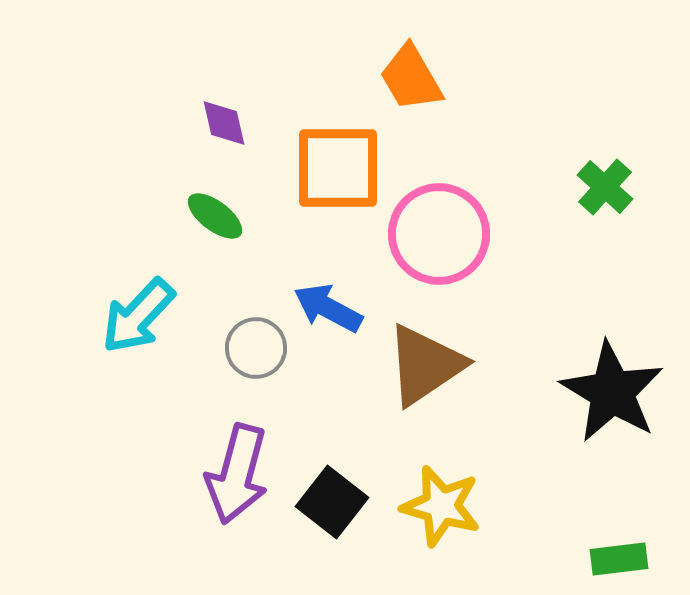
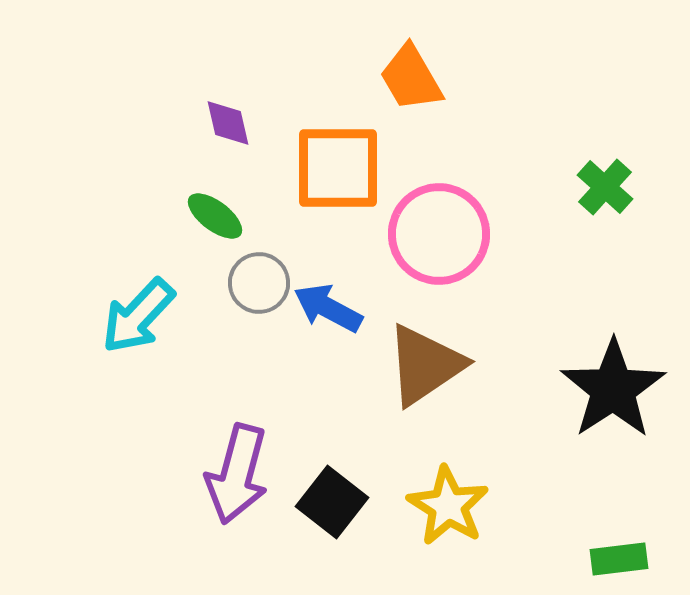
purple diamond: moved 4 px right
gray circle: moved 3 px right, 65 px up
black star: moved 1 px right, 3 px up; rotated 8 degrees clockwise
yellow star: moved 7 px right; rotated 16 degrees clockwise
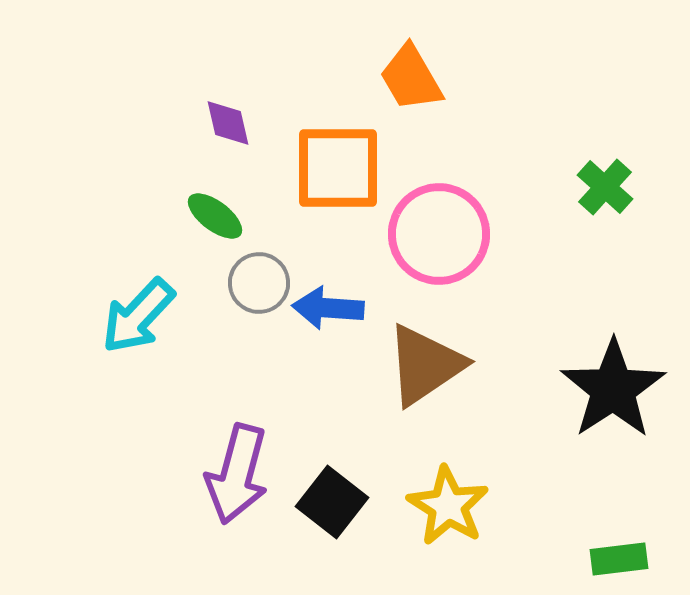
blue arrow: rotated 24 degrees counterclockwise
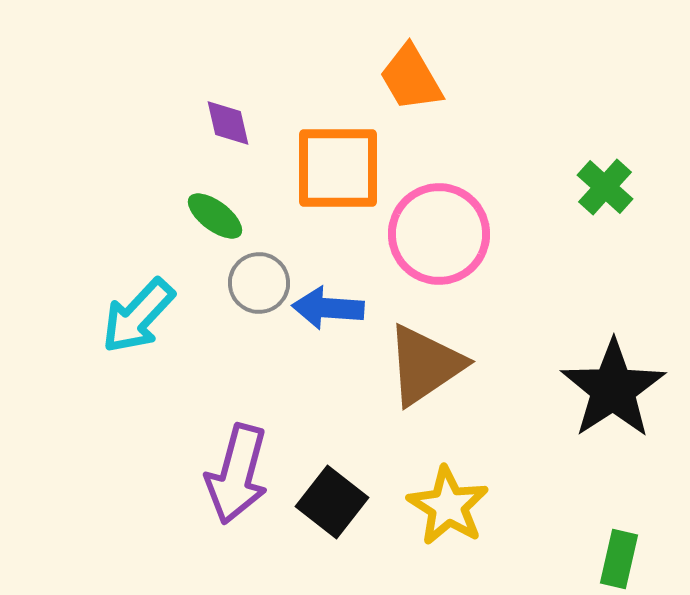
green rectangle: rotated 70 degrees counterclockwise
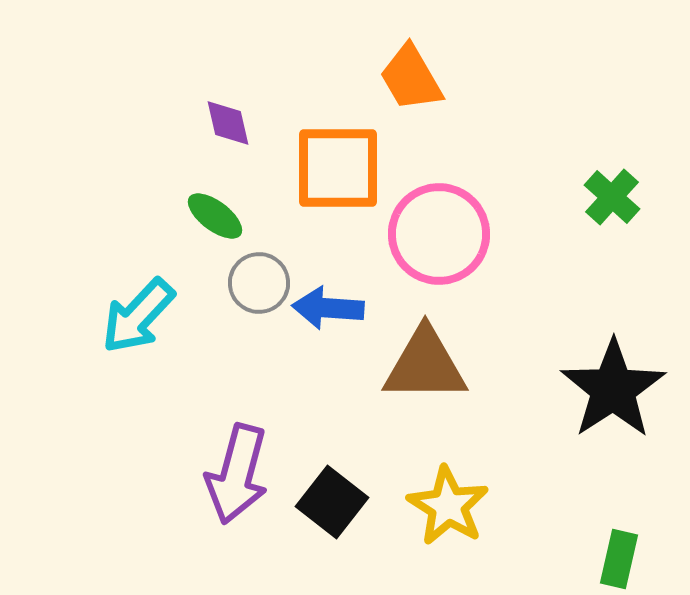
green cross: moved 7 px right, 10 px down
brown triangle: rotated 34 degrees clockwise
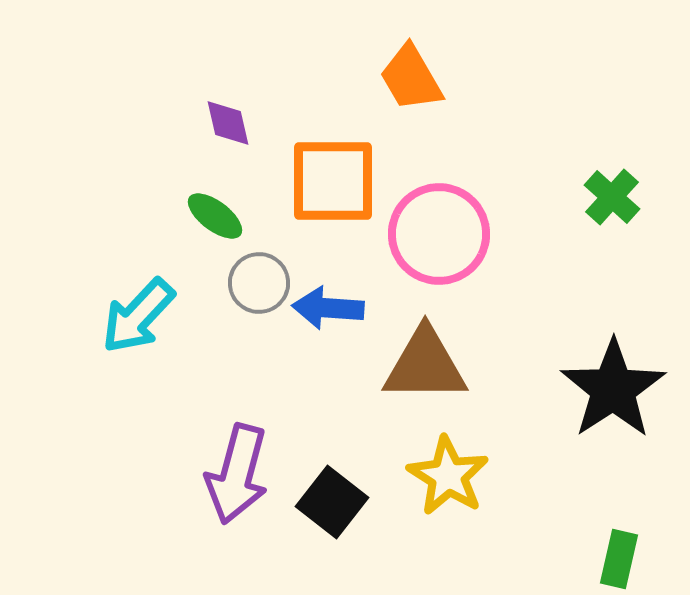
orange square: moved 5 px left, 13 px down
yellow star: moved 30 px up
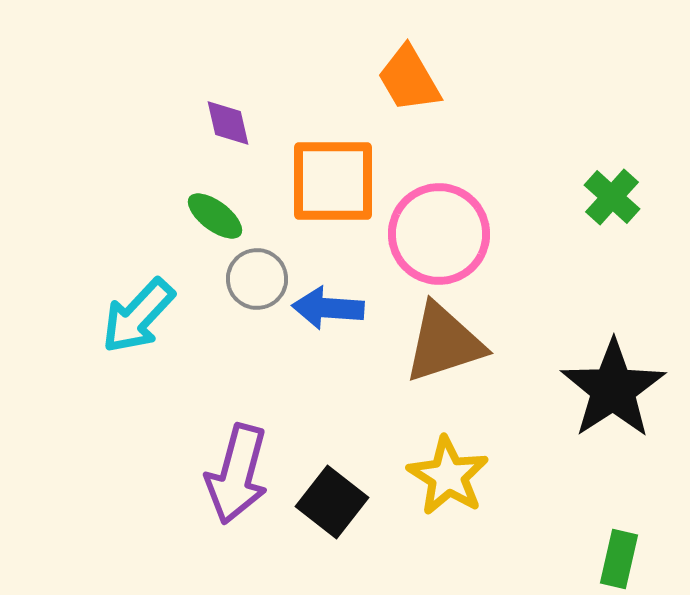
orange trapezoid: moved 2 px left, 1 px down
gray circle: moved 2 px left, 4 px up
brown triangle: moved 19 px right, 22 px up; rotated 18 degrees counterclockwise
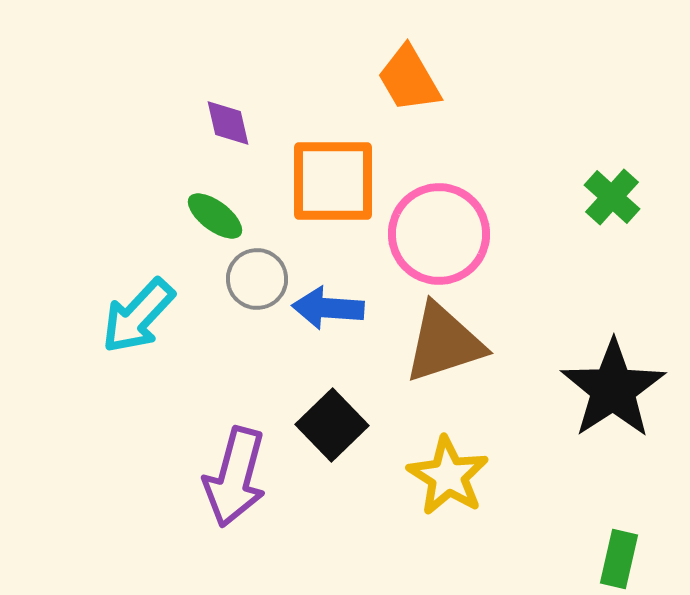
purple arrow: moved 2 px left, 3 px down
black square: moved 77 px up; rotated 8 degrees clockwise
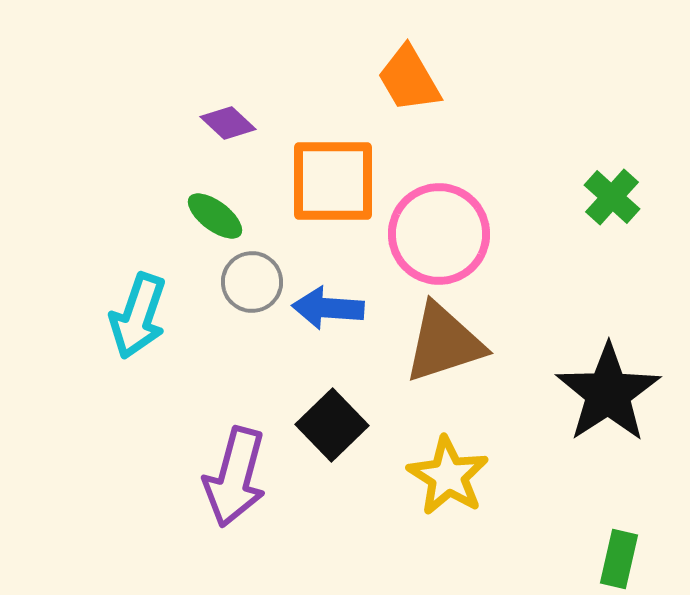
purple diamond: rotated 34 degrees counterclockwise
gray circle: moved 5 px left, 3 px down
cyan arrow: rotated 24 degrees counterclockwise
black star: moved 5 px left, 4 px down
